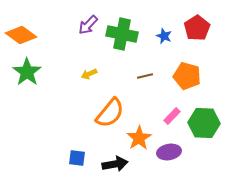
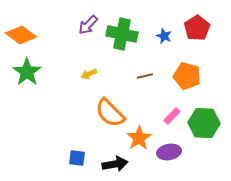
orange semicircle: rotated 96 degrees clockwise
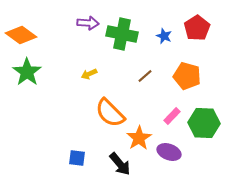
purple arrow: moved 2 px up; rotated 130 degrees counterclockwise
brown line: rotated 28 degrees counterclockwise
purple ellipse: rotated 30 degrees clockwise
black arrow: moved 5 px right; rotated 60 degrees clockwise
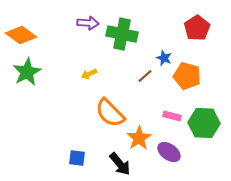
blue star: moved 22 px down
green star: rotated 8 degrees clockwise
pink rectangle: rotated 60 degrees clockwise
purple ellipse: rotated 15 degrees clockwise
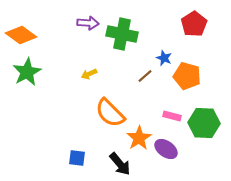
red pentagon: moved 3 px left, 4 px up
purple ellipse: moved 3 px left, 3 px up
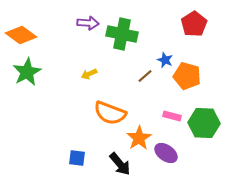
blue star: moved 1 px right, 2 px down
orange semicircle: rotated 24 degrees counterclockwise
purple ellipse: moved 4 px down
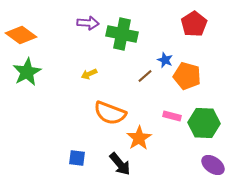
purple ellipse: moved 47 px right, 12 px down
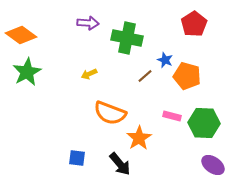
green cross: moved 5 px right, 4 px down
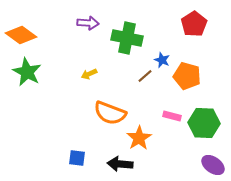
blue star: moved 3 px left
green star: rotated 16 degrees counterclockwise
black arrow: rotated 135 degrees clockwise
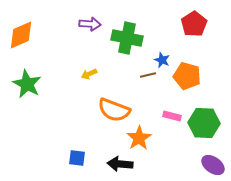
purple arrow: moved 2 px right, 1 px down
orange diamond: rotated 60 degrees counterclockwise
green star: moved 12 px down
brown line: moved 3 px right, 1 px up; rotated 28 degrees clockwise
orange semicircle: moved 4 px right, 3 px up
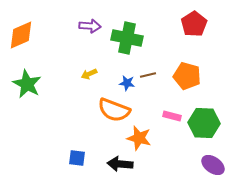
purple arrow: moved 2 px down
blue star: moved 35 px left, 23 px down; rotated 14 degrees counterclockwise
orange star: rotated 25 degrees counterclockwise
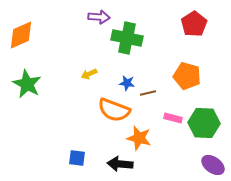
purple arrow: moved 9 px right, 9 px up
brown line: moved 18 px down
pink rectangle: moved 1 px right, 2 px down
